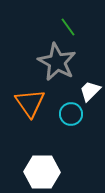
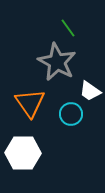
green line: moved 1 px down
white trapezoid: rotated 100 degrees counterclockwise
white hexagon: moved 19 px left, 19 px up
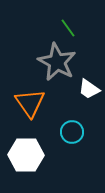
white trapezoid: moved 1 px left, 2 px up
cyan circle: moved 1 px right, 18 px down
white hexagon: moved 3 px right, 2 px down
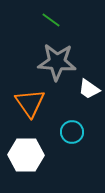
green line: moved 17 px left, 8 px up; rotated 18 degrees counterclockwise
gray star: rotated 24 degrees counterclockwise
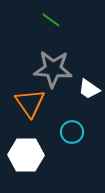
gray star: moved 4 px left, 7 px down
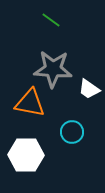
orange triangle: rotated 44 degrees counterclockwise
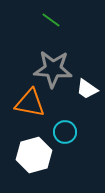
white trapezoid: moved 2 px left
cyan circle: moved 7 px left
white hexagon: moved 8 px right; rotated 16 degrees counterclockwise
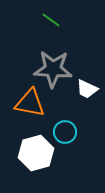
white trapezoid: rotated 10 degrees counterclockwise
white hexagon: moved 2 px right, 2 px up
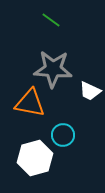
white trapezoid: moved 3 px right, 2 px down
cyan circle: moved 2 px left, 3 px down
white hexagon: moved 1 px left, 5 px down
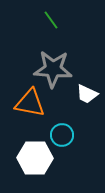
green line: rotated 18 degrees clockwise
white trapezoid: moved 3 px left, 3 px down
cyan circle: moved 1 px left
white hexagon: rotated 16 degrees clockwise
